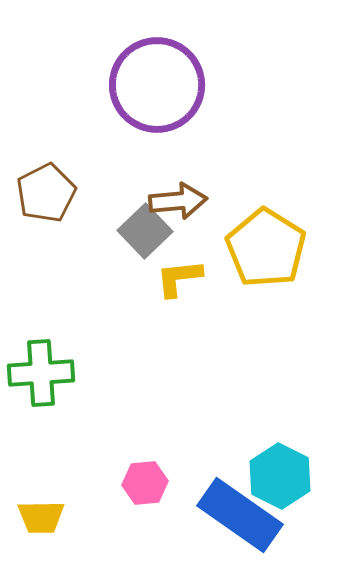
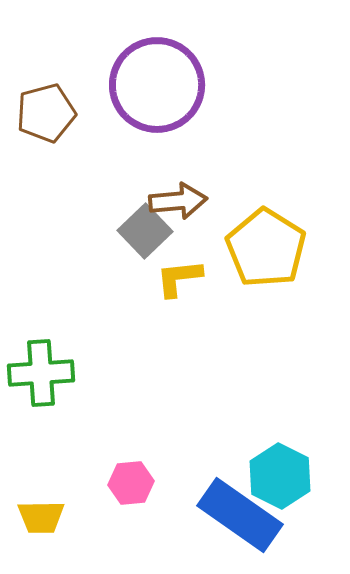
brown pentagon: moved 80 px up; rotated 12 degrees clockwise
pink hexagon: moved 14 px left
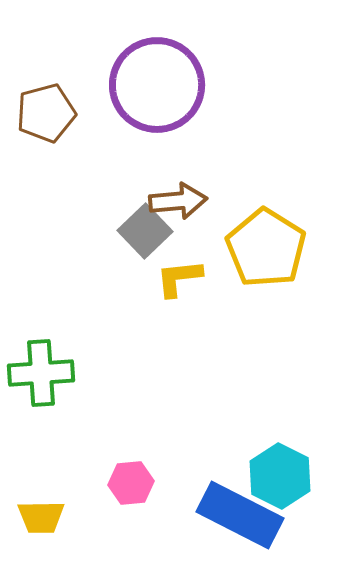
blue rectangle: rotated 8 degrees counterclockwise
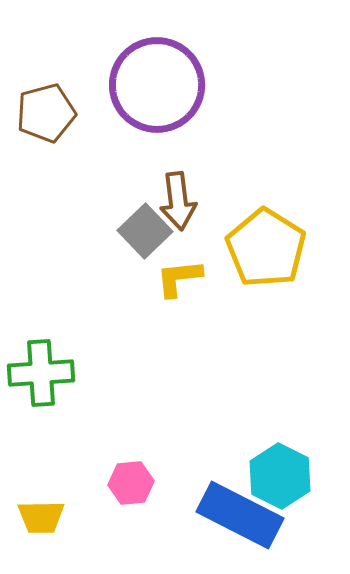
brown arrow: rotated 88 degrees clockwise
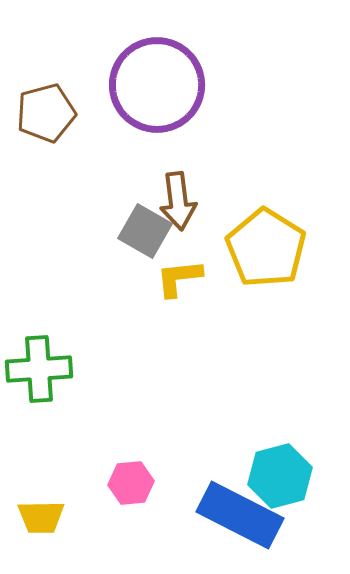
gray square: rotated 16 degrees counterclockwise
green cross: moved 2 px left, 4 px up
cyan hexagon: rotated 18 degrees clockwise
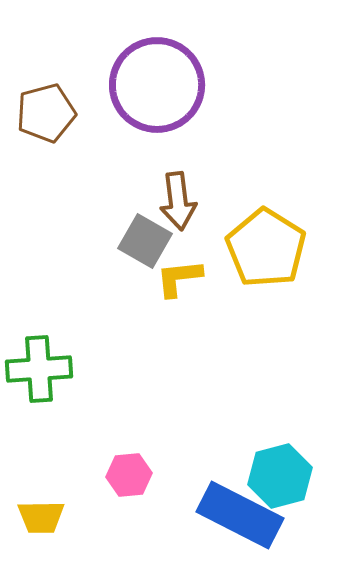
gray square: moved 10 px down
pink hexagon: moved 2 px left, 8 px up
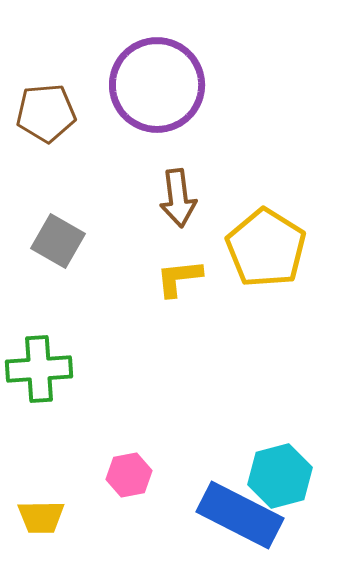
brown pentagon: rotated 10 degrees clockwise
brown arrow: moved 3 px up
gray square: moved 87 px left
pink hexagon: rotated 6 degrees counterclockwise
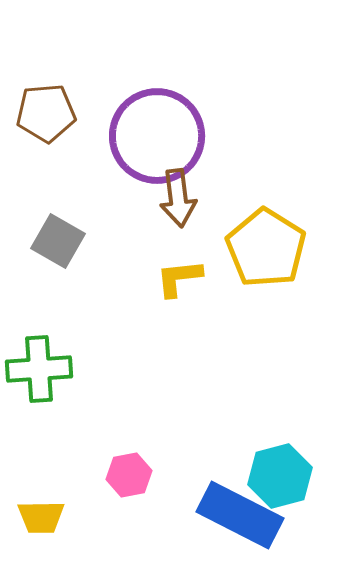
purple circle: moved 51 px down
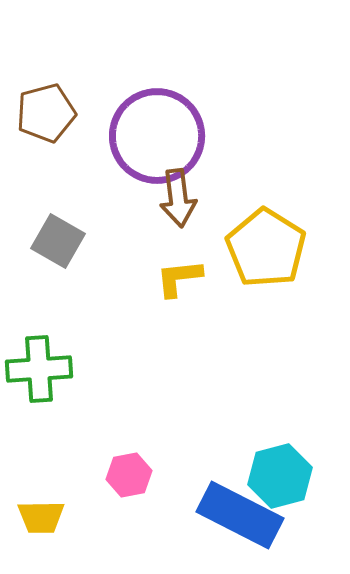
brown pentagon: rotated 10 degrees counterclockwise
